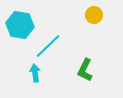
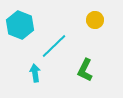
yellow circle: moved 1 px right, 5 px down
cyan hexagon: rotated 12 degrees clockwise
cyan line: moved 6 px right
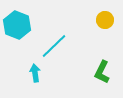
yellow circle: moved 10 px right
cyan hexagon: moved 3 px left
green L-shape: moved 17 px right, 2 px down
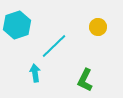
yellow circle: moved 7 px left, 7 px down
cyan hexagon: rotated 20 degrees clockwise
green L-shape: moved 17 px left, 8 px down
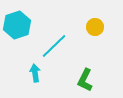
yellow circle: moved 3 px left
